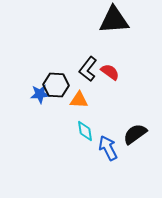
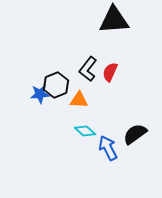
red semicircle: rotated 102 degrees counterclockwise
black hexagon: rotated 25 degrees counterclockwise
cyan diamond: rotated 40 degrees counterclockwise
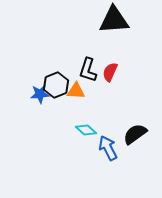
black L-shape: moved 1 px down; rotated 20 degrees counterclockwise
orange triangle: moved 3 px left, 9 px up
cyan diamond: moved 1 px right, 1 px up
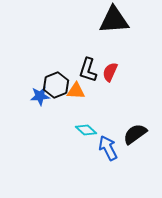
blue star: moved 2 px down
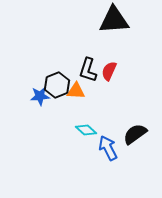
red semicircle: moved 1 px left, 1 px up
black hexagon: moved 1 px right
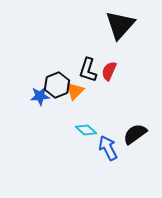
black triangle: moved 6 px right, 5 px down; rotated 44 degrees counterclockwise
orange triangle: moved 1 px left; rotated 48 degrees counterclockwise
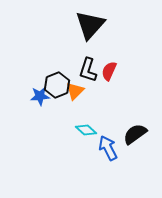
black triangle: moved 30 px left
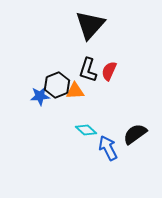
orange triangle: rotated 42 degrees clockwise
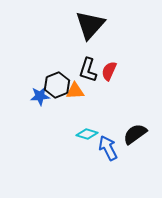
cyan diamond: moved 1 px right, 4 px down; rotated 25 degrees counterclockwise
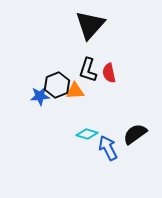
red semicircle: moved 2 px down; rotated 36 degrees counterclockwise
